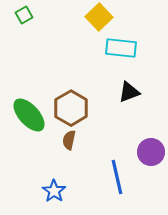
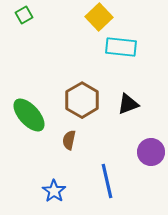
cyan rectangle: moved 1 px up
black triangle: moved 1 px left, 12 px down
brown hexagon: moved 11 px right, 8 px up
blue line: moved 10 px left, 4 px down
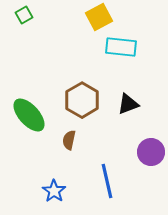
yellow square: rotated 16 degrees clockwise
